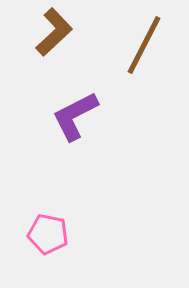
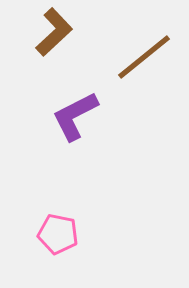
brown line: moved 12 px down; rotated 24 degrees clockwise
pink pentagon: moved 10 px right
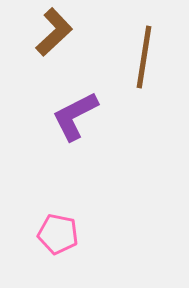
brown line: rotated 42 degrees counterclockwise
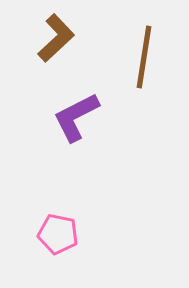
brown L-shape: moved 2 px right, 6 px down
purple L-shape: moved 1 px right, 1 px down
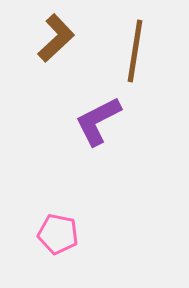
brown line: moved 9 px left, 6 px up
purple L-shape: moved 22 px right, 4 px down
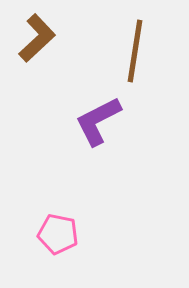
brown L-shape: moved 19 px left
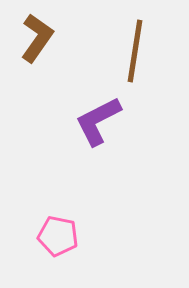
brown L-shape: rotated 12 degrees counterclockwise
pink pentagon: moved 2 px down
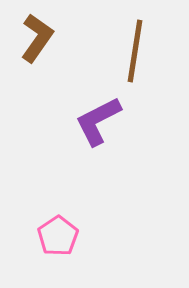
pink pentagon: rotated 27 degrees clockwise
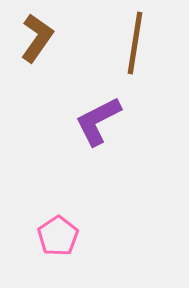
brown line: moved 8 px up
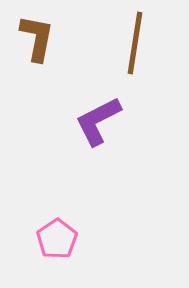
brown L-shape: rotated 24 degrees counterclockwise
pink pentagon: moved 1 px left, 3 px down
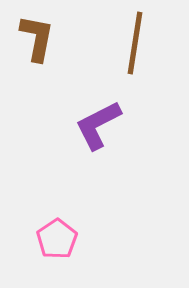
purple L-shape: moved 4 px down
